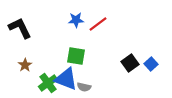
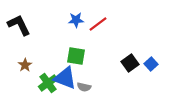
black L-shape: moved 1 px left, 3 px up
blue triangle: moved 1 px left, 1 px up
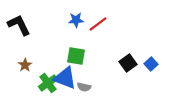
black square: moved 2 px left
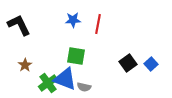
blue star: moved 3 px left
red line: rotated 42 degrees counterclockwise
blue triangle: moved 1 px down
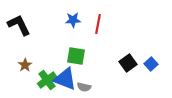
green cross: moved 1 px left, 3 px up
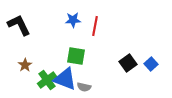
red line: moved 3 px left, 2 px down
